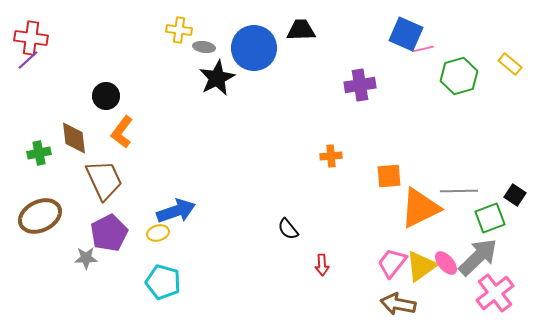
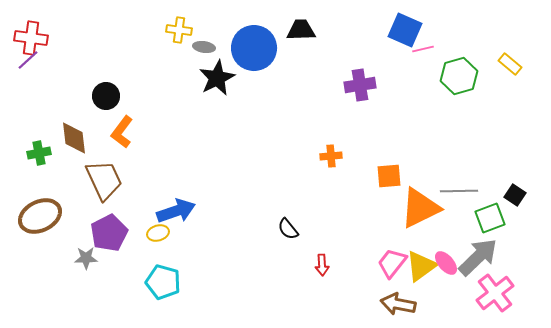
blue square: moved 1 px left, 4 px up
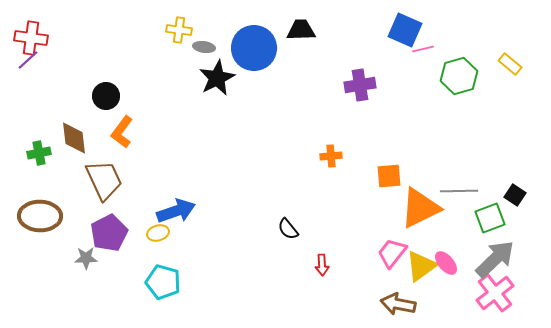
brown ellipse: rotated 27 degrees clockwise
gray arrow: moved 17 px right, 2 px down
pink trapezoid: moved 10 px up
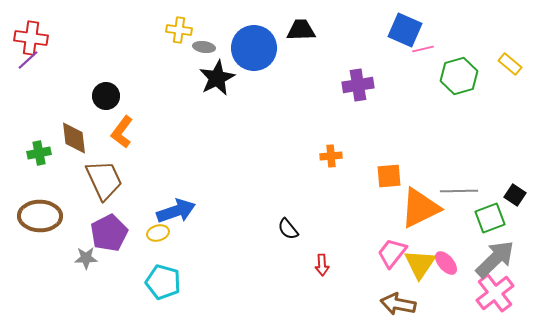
purple cross: moved 2 px left
yellow triangle: moved 1 px left, 2 px up; rotated 20 degrees counterclockwise
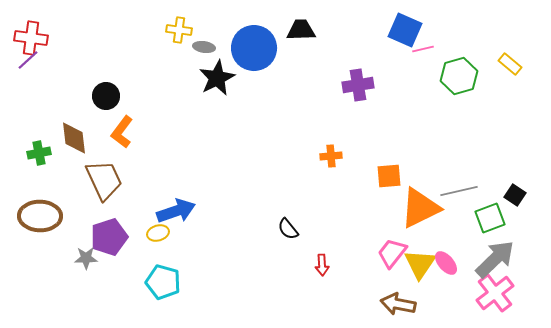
gray line: rotated 12 degrees counterclockwise
purple pentagon: moved 4 px down; rotated 9 degrees clockwise
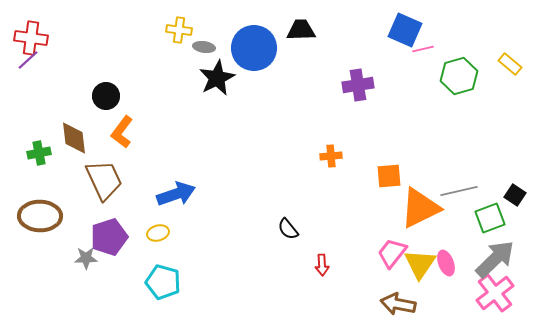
blue arrow: moved 17 px up
pink ellipse: rotated 20 degrees clockwise
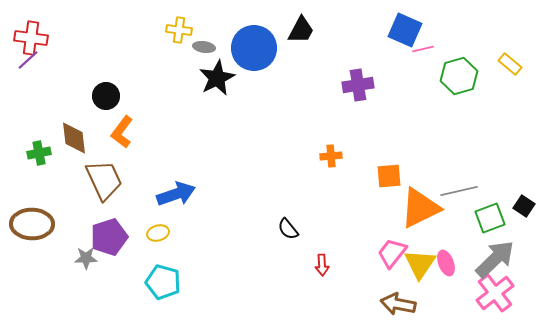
black trapezoid: rotated 120 degrees clockwise
black square: moved 9 px right, 11 px down
brown ellipse: moved 8 px left, 8 px down
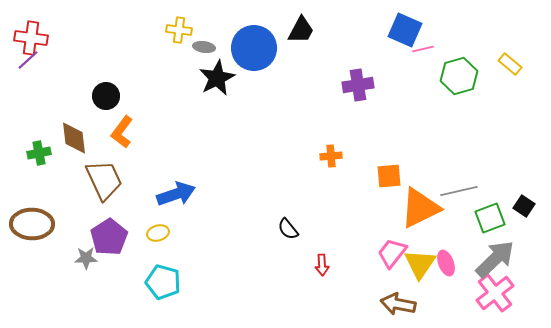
purple pentagon: rotated 15 degrees counterclockwise
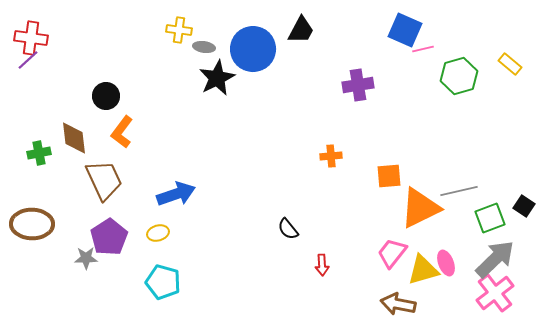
blue circle: moved 1 px left, 1 px down
yellow triangle: moved 3 px right, 6 px down; rotated 40 degrees clockwise
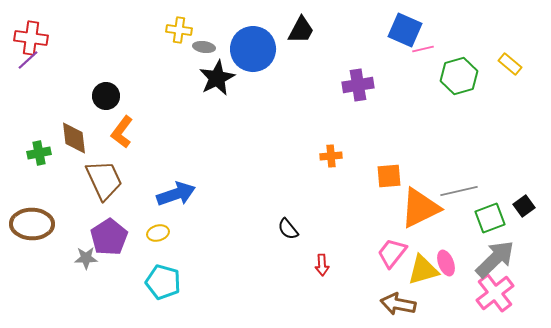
black square: rotated 20 degrees clockwise
